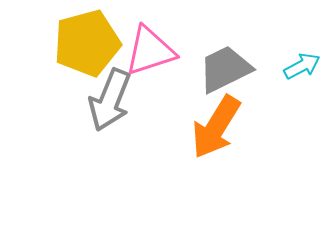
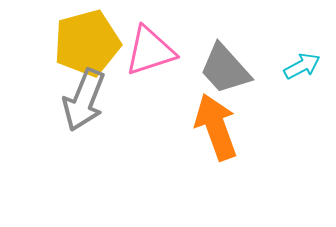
gray trapezoid: rotated 106 degrees counterclockwise
gray arrow: moved 26 px left
orange arrow: rotated 128 degrees clockwise
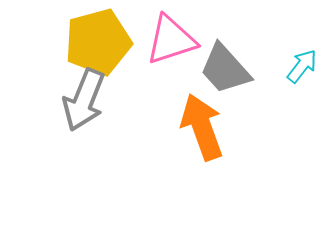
yellow pentagon: moved 11 px right, 1 px up
pink triangle: moved 21 px right, 11 px up
cyan arrow: rotated 24 degrees counterclockwise
orange arrow: moved 14 px left
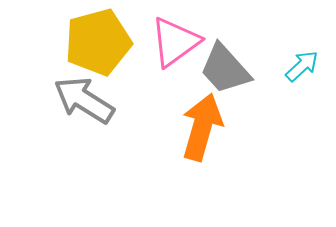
pink triangle: moved 4 px right, 2 px down; rotated 18 degrees counterclockwise
cyan arrow: rotated 9 degrees clockwise
gray arrow: rotated 100 degrees clockwise
orange arrow: rotated 36 degrees clockwise
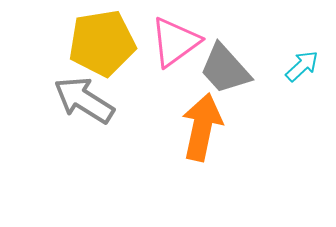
yellow pentagon: moved 4 px right, 1 px down; rotated 6 degrees clockwise
orange arrow: rotated 4 degrees counterclockwise
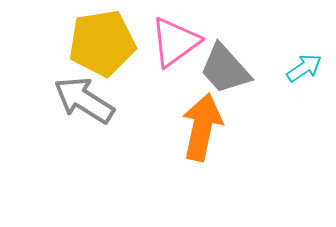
cyan arrow: moved 2 px right, 2 px down; rotated 9 degrees clockwise
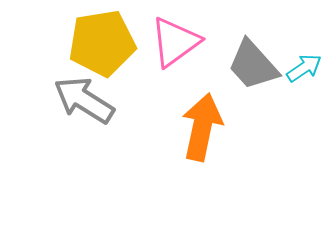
gray trapezoid: moved 28 px right, 4 px up
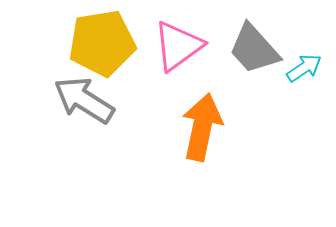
pink triangle: moved 3 px right, 4 px down
gray trapezoid: moved 1 px right, 16 px up
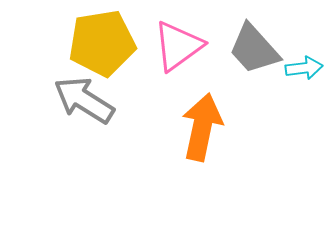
cyan arrow: rotated 27 degrees clockwise
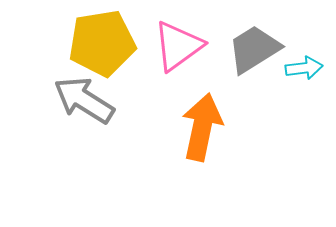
gray trapezoid: rotated 100 degrees clockwise
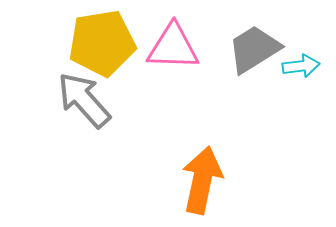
pink triangle: moved 5 px left, 1 px down; rotated 38 degrees clockwise
cyan arrow: moved 3 px left, 2 px up
gray arrow: rotated 16 degrees clockwise
orange arrow: moved 53 px down
